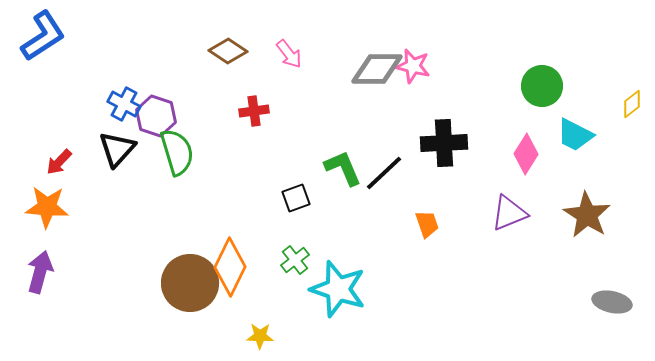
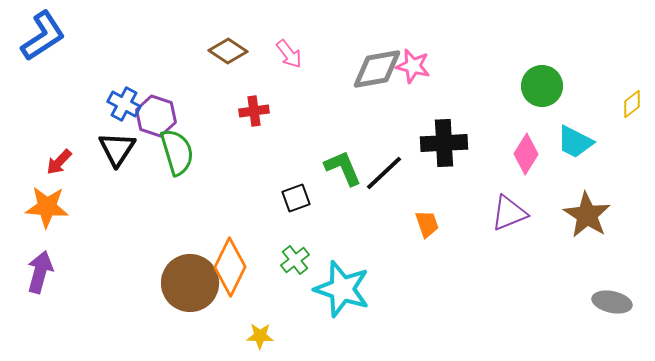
gray diamond: rotated 10 degrees counterclockwise
cyan trapezoid: moved 7 px down
black triangle: rotated 9 degrees counterclockwise
cyan star: moved 4 px right
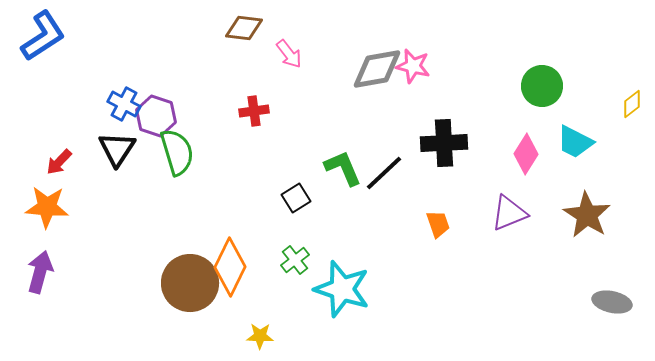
brown diamond: moved 16 px right, 23 px up; rotated 27 degrees counterclockwise
black square: rotated 12 degrees counterclockwise
orange trapezoid: moved 11 px right
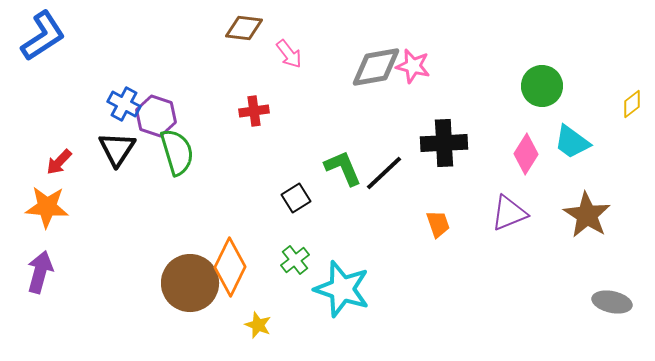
gray diamond: moved 1 px left, 2 px up
cyan trapezoid: moved 3 px left; rotated 9 degrees clockwise
yellow star: moved 2 px left, 11 px up; rotated 20 degrees clockwise
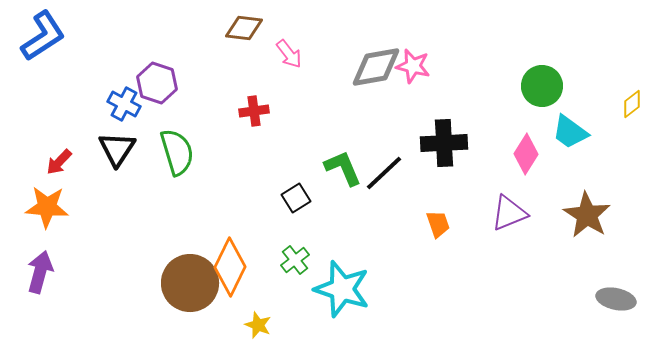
purple hexagon: moved 1 px right, 33 px up
cyan trapezoid: moved 2 px left, 10 px up
gray ellipse: moved 4 px right, 3 px up
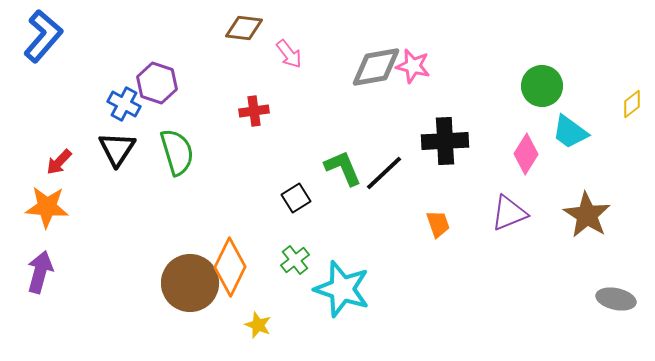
blue L-shape: rotated 16 degrees counterclockwise
black cross: moved 1 px right, 2 px up
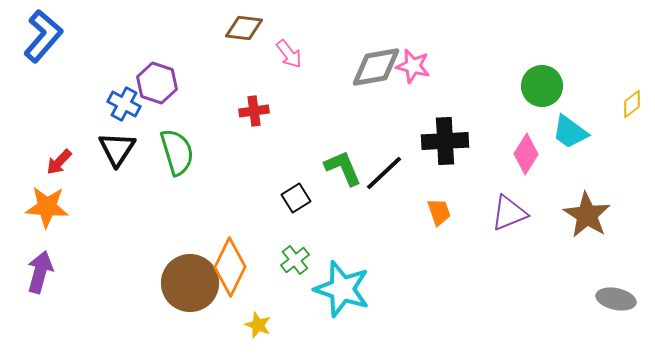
orange trapezoid: moved 1 px right, 12 px up
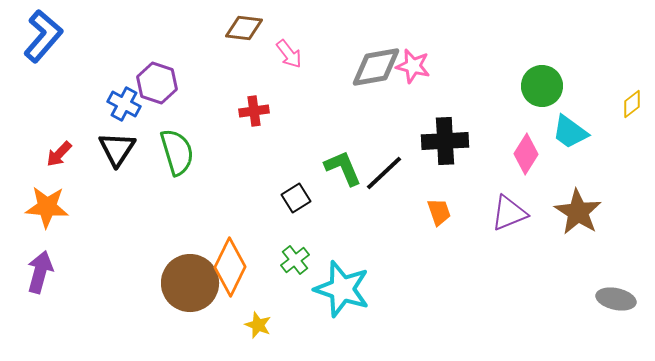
red arrow: moved 8 px up
brown star: moved 9 px left, 3 px up
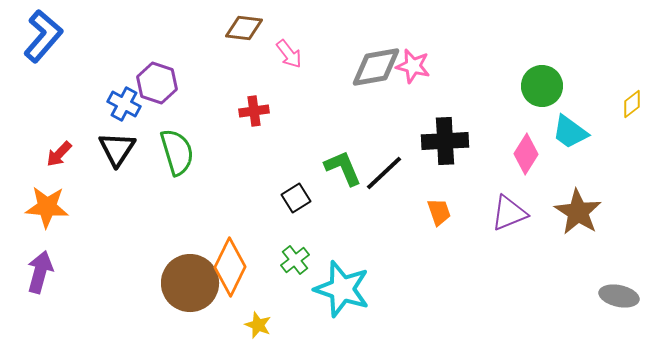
gray ellipse: moved 3 px right, 3 px up
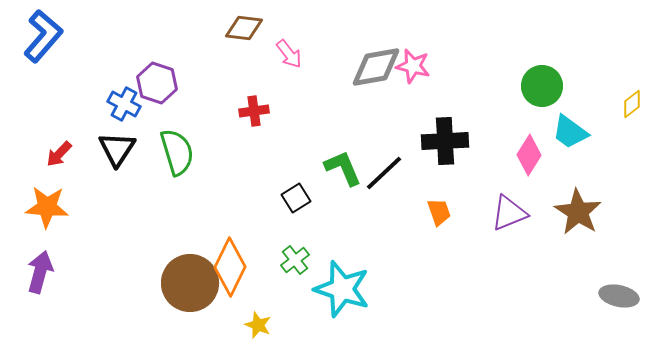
pink diamond: moved 3 px right, 1 px down
